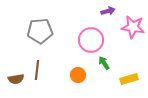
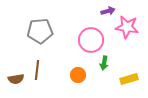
pink star: moved 6 px left
green arrow: rotated 136 degrees counterclockwise
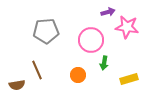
purple arrow: moved 1 px down
gray pentagon: moved 6 px right
brown line: rotated 30 degrees counterclockwise
brown semicircle: moved 1 px right, 6 px down
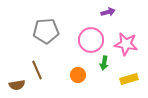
pink star: moved 1 px left, 17 px down
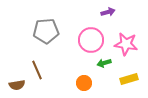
green arrow: rotated 64 degrees clockwise
orange circle: moved 6 px right, 8 px down
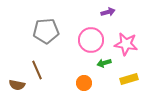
brown semicircle: rotated 21 degrees clockwise
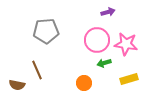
pink circle: moved 6 px right
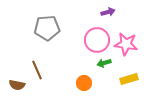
gray pentagon: moved 1 px right, 3 px up
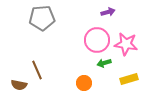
gray pentagon: moved 5 px left, 10 px up
brown semicircle: moved 2 px right
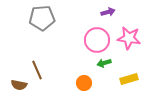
pink star: moved 3 px right, 6 px up
